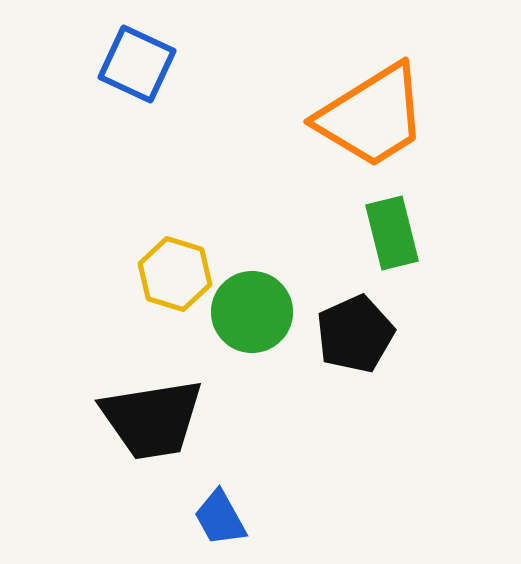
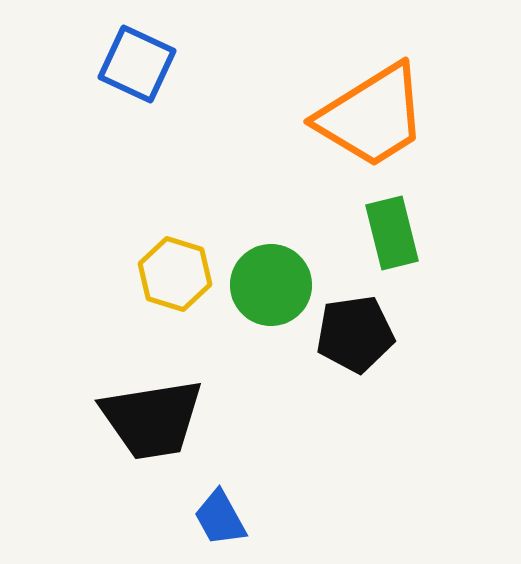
green circle: moved 19 px right, 27 px up
black pentagon: rotated 16 degrees clockwise
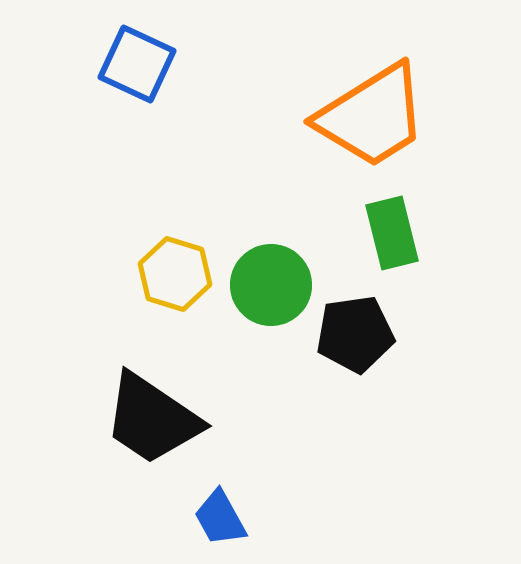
black trapezoid: rotated 43 degrees clockwise
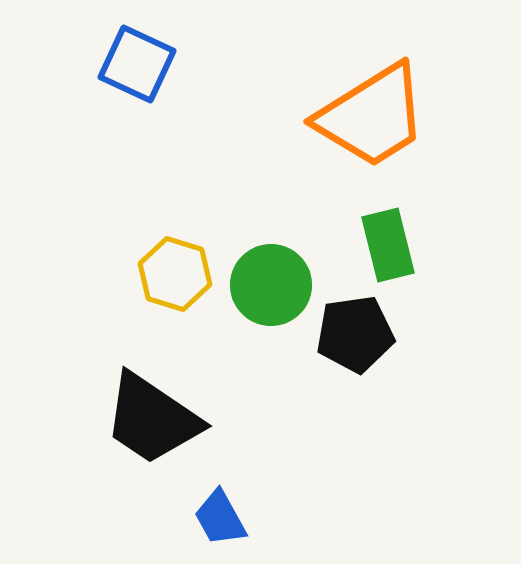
green rectangle: moved 4 px left, 12 px down
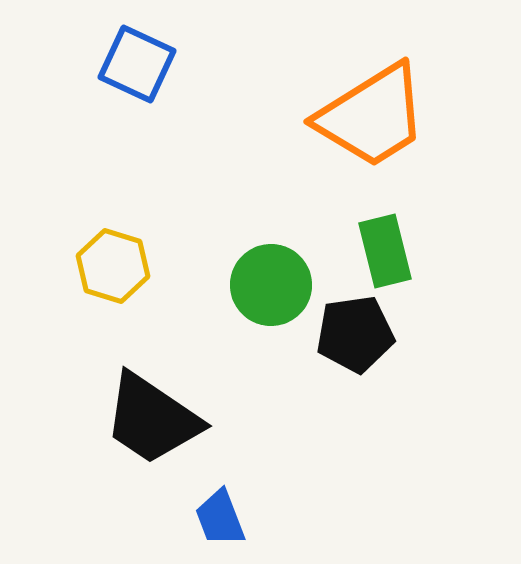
green rectangle: moved 3 px left, 6 px down
yellow hexagon: moved 62 px left, 8 px up
blue trapezoid: rotated 8 degrees clockwise
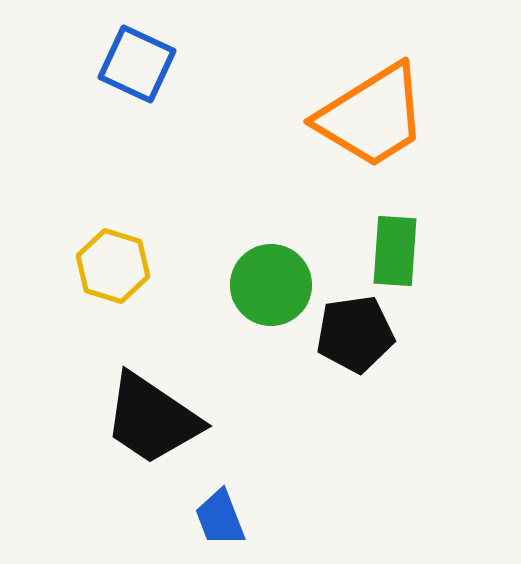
green rectangle: moved 10 px right; rotated 18 degrees clockwise
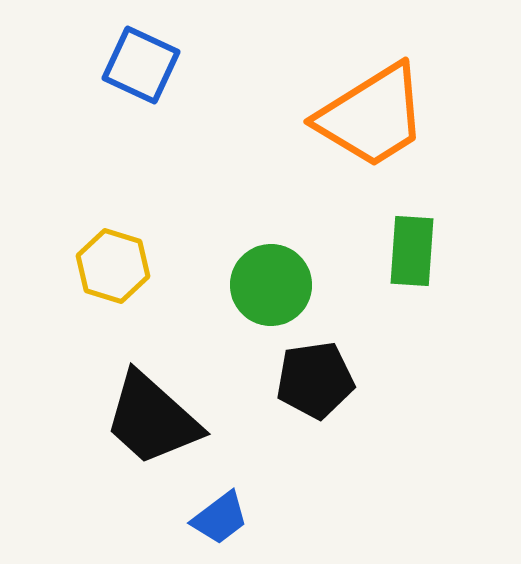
blue square: moved 4 px right, 1 px down
green rectangle: moved 17 px right
black pentagon: moved 40 px left, 46 px down
black trapezoid: rotated 8 degrees clockwise
blue trapezoid: rotated 106 degrees counterclockwise
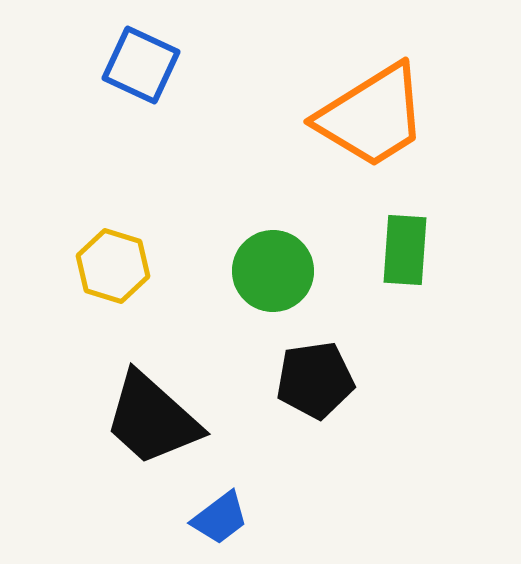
green rectangle: moved 7 px left, 1 px up
green circle: moved 2 px right, 14 px up
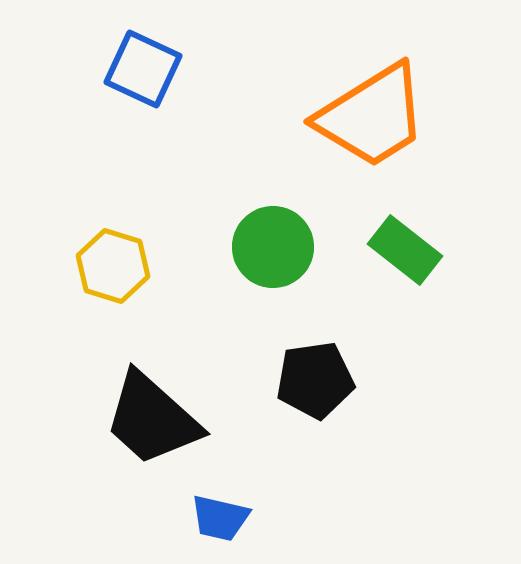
blue square: moved 2 px right, 4 px down
green rectangle: rotated 56 degrees counterclockwise
green circle: moved 24 px up
blue trapezoid: rotated 50 degrees clockwise
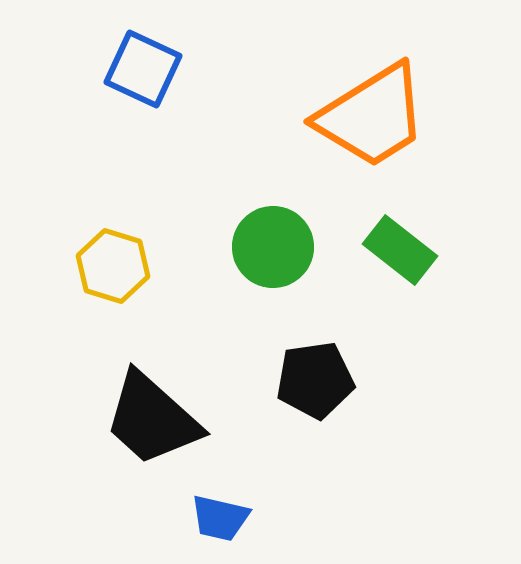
green rectangle: moved 5 px left
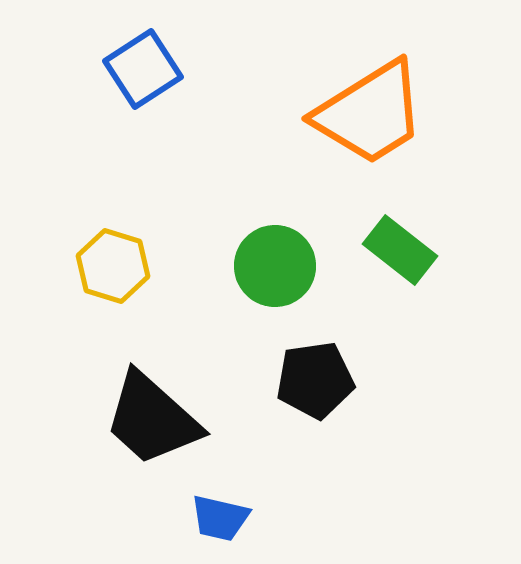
blue square: rotated 32 degrees clockwise
orange trapezoid: moved 2 px left, 3 px up
green circle: moved 2 px right, 19 px down
